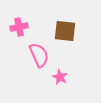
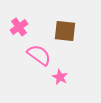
pink cross: rotated 24 degrees counterclockwise
pink semicircle: rotated 30 degrees counterclockwise
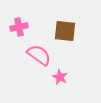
pink cross: rotated 24 degrees clockwise
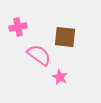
pink cross: moved 1 px left
brown square: moved 6 px down
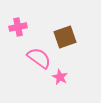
brown square: rotated 25 degrees counterclockwise
pink semicircle: moved 3 px down
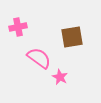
brown square: moved 7 px right; rotated 10 degrees clockwise
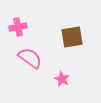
pink semicircle: moved 9 px left
pink star: moved 2 px right, 2 px down
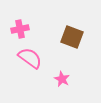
pink cross: moved 2 px right, 2 px down
brown square: rotated 30 degrees clockwise
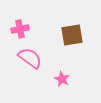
brown square: moved 2 px up; rotated 30 degrees counterclockwise
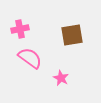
pink star: moved 1 px left, 1 px up
